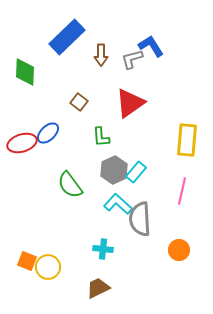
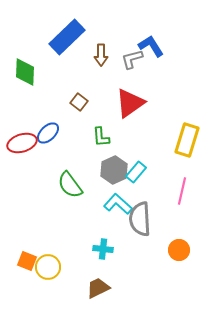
yellow rectangle: rotated 12 degrees clockwise
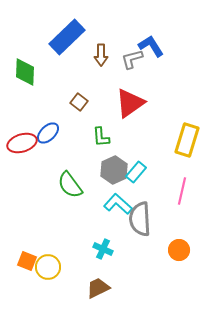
cyan cross: rotated 18 degrees clockwise
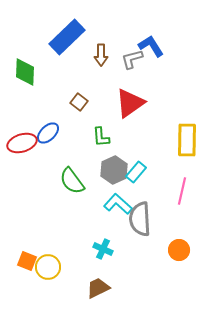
yellow rectangle: rotated 16 degrees counterclockwise
green semicircle: moved 2 px right, 4 px up
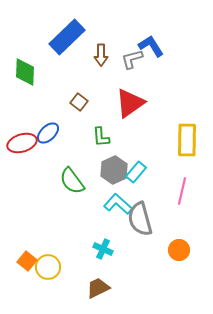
gray semicircle: rotated 12 degrees counterclockwise
orange square: rotated 18 degrees clockwise
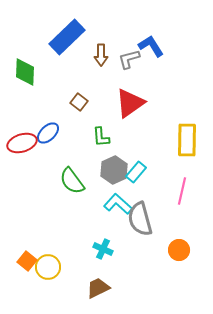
gray L-shape: moved 3 px left
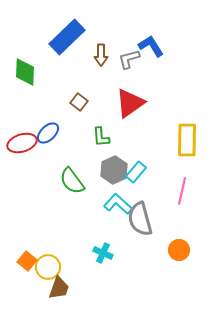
cyan cross: moved 4 px down
brown trapezoid: moved 39 px left; rotated 135 degrees clockwise
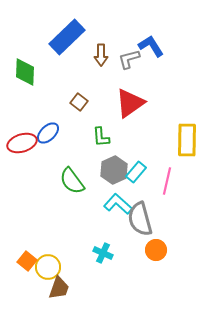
pink line: moved 15 px left, 10 px up
orange circle: moved 23 px left
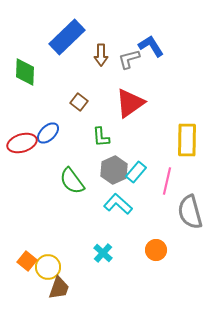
gray semicircle: moved 50 px right, 7 px up
cyan cross: rotated 18 degrees clockwise
